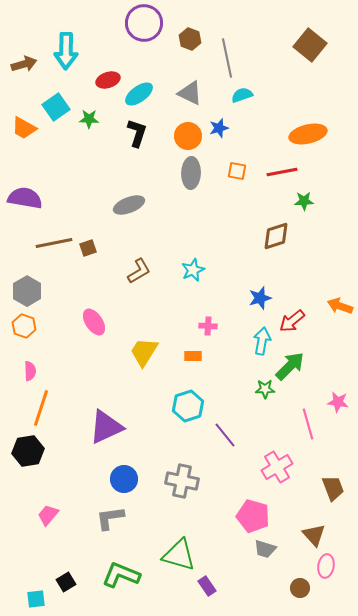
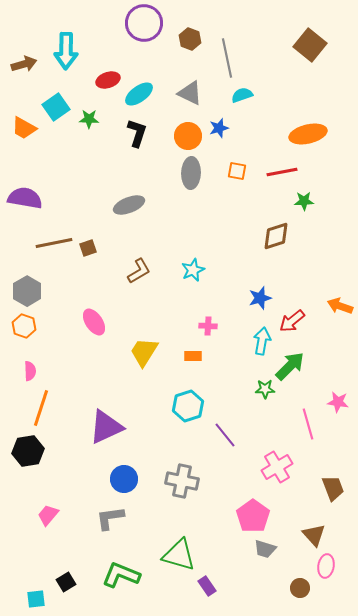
pink pentagon at (253, 516): rotated 20 degrees clockwise
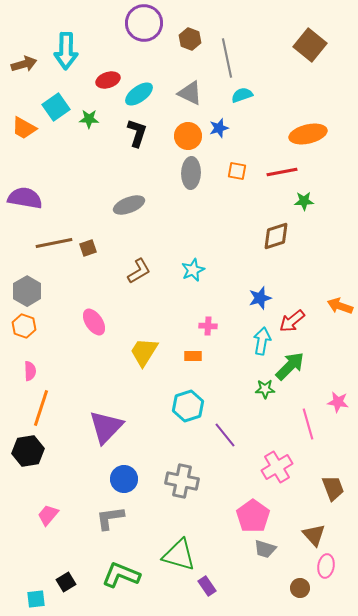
purple triangle at (106, 427): rotated 21 degrees counterclockwise
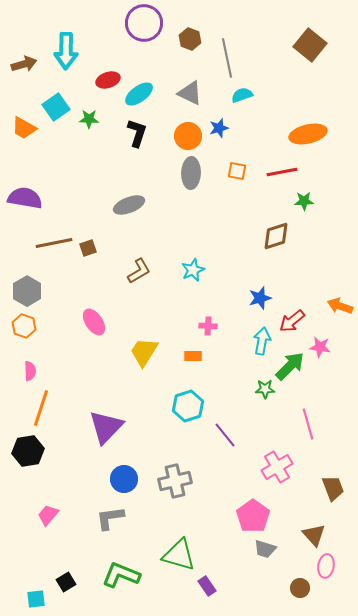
pink star at (338, 402): moved 18 px left, 55 px up
gray cross at (182, 481): moved 7 px left; rotated 24 degrees counterclockwise
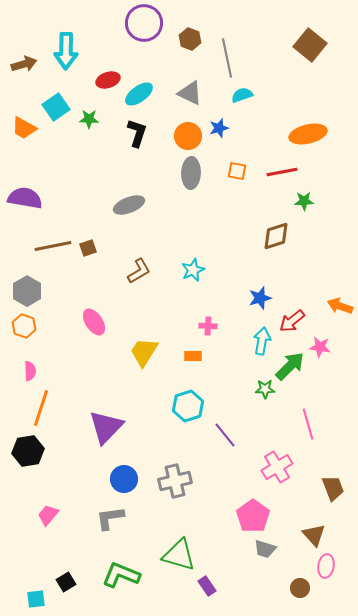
brown line at (54, 243): moved 1 px left, 3 px down
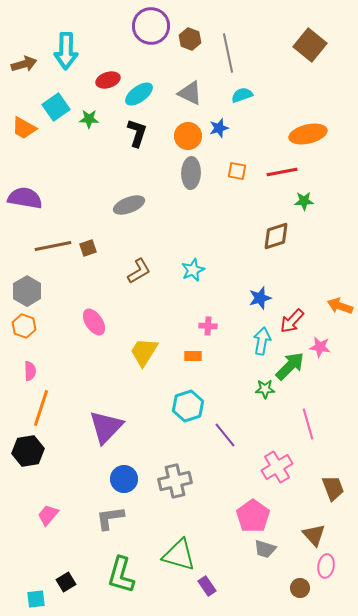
purple circle at (144, 23): moved 7 px right, 3 px down
gray line at (227, 58): moved 1 px right, 5 px up
red arrow at (292, 321): rotated 8 degrees counterclockwise
green L-shape at (121, 575): rotated 96 degrees counterclockwise
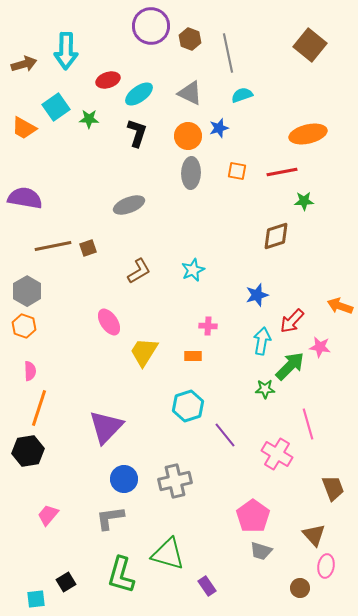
blue star at (260, 298): moved 3 px left, 3 px up
pink ellipse at (94, 322): moved 15 px right
orange line at (41, 408): moved 2 px left
pink cross at (277, 467): moved 13 px up; rotated 28 degrees counterclockwise
gray trapezoid at (265, 549): moved 4 px left, 2 px down
green triangle at (179, 555): moved 11 px left, 1 px up
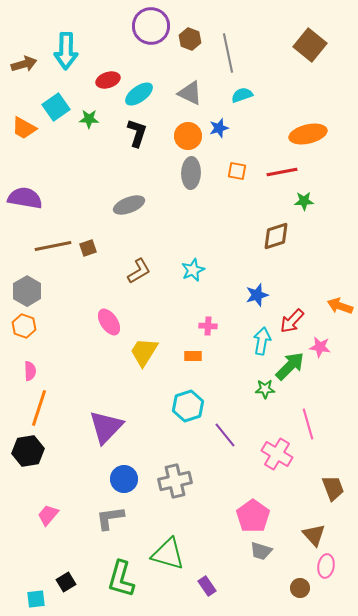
green L-shape at (121, 575): moved 4 px down
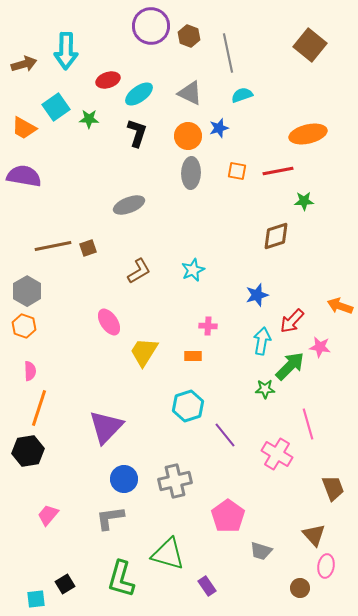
brown hexagon at (190, 39): moved 1 px left, 3 px up
red line at (282, 172): moved 4 px left, 1 px up
purple semicircle at (25, 198): moved 1 px left, 22 px up
pink pentagon at (253, 516): moved 25 px left
black square at (66, 582): moved 1 px left, 2 px down
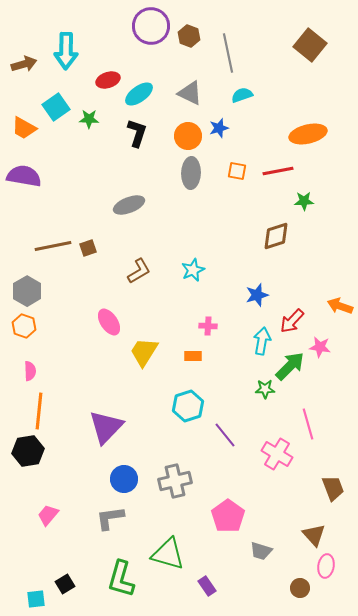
orange line at (39, 408): moved 3 px down; rotated 12 degrees counterclockwise
